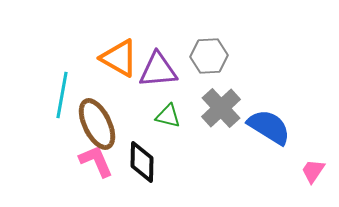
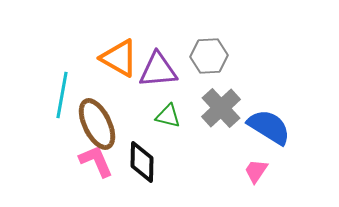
pink trapezoid: moved 57 px left
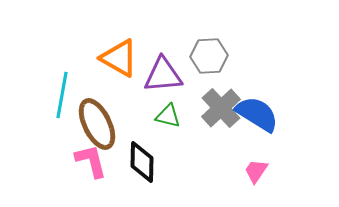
purple triangle: moved 5 px right, 5 px down
blue semicircle: moved 12 px left, 13 px up
pink L-shape: moved 5 px left; rotated 9 degrees clockwise
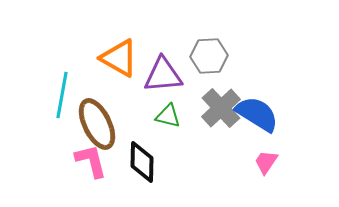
pink trapezoid: moved 10 px right, 9 px up
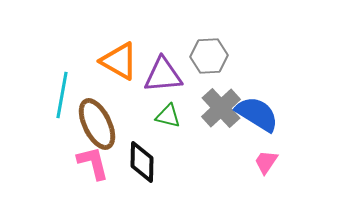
orange triangle: moved 3 px down
pink L-shape: moved 2 px right, 2 px down
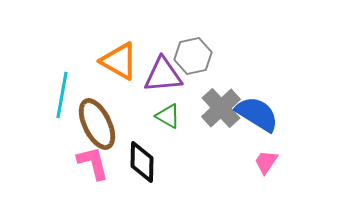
gray hexagon: moved 16 px left; rotated 9 degrees counterclockwise
green triangle: rotated 16 degrees clockwise
